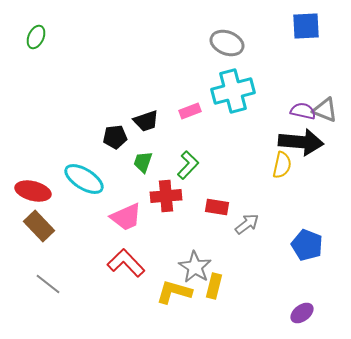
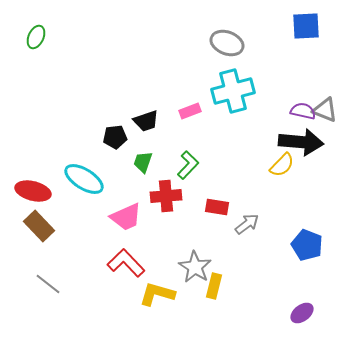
yellow semicircle: rotated 32 degrees clockwise
yellow L-shape: moved 17 px left, 2 px down
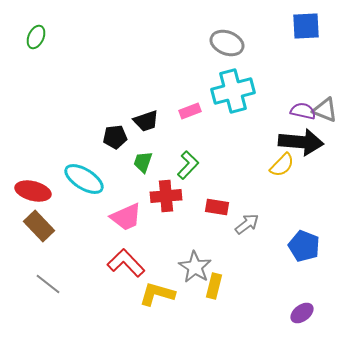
blue pentagon: moved 3 px left, 1 px down
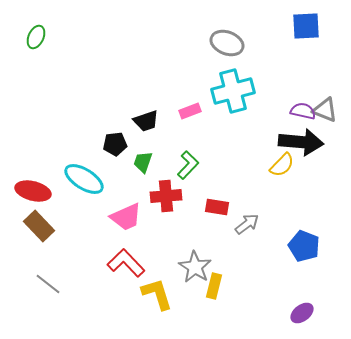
black pentagon: moved 7 px down
yellow L-shape: rotated 57 degrees clockwise
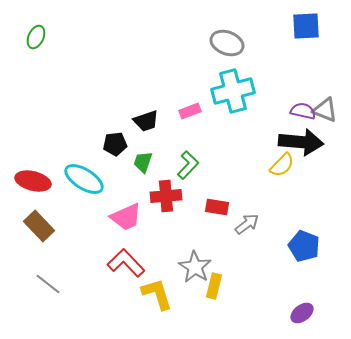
red ellipse: moved 10 px up
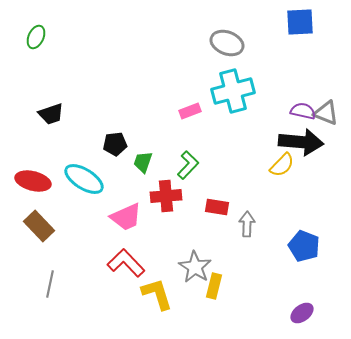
blue square: moved 6 px left, 4 px up
gray triangle: moved 1 px right, 3 px down
black trapezoid: moved 95 px left, 7 px up
gray arrow: rotated 50 degrees counterclockwise
gray line: moved 2 px right; rotated 64 degrees clockwise
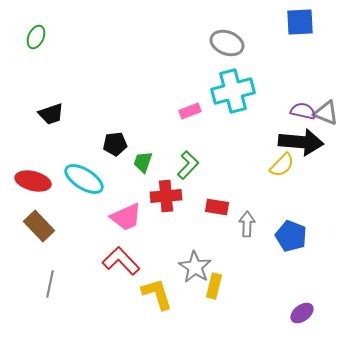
blue pentagon: moved 13 px left, 10 px up
red L-shape: moved 5 px left, 2 px up
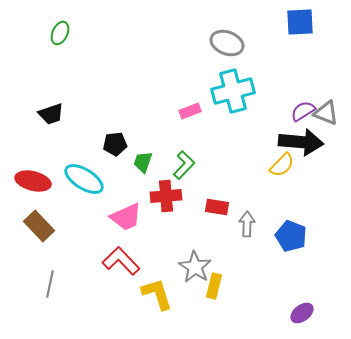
green ellipse: moved 24 px right, 4 px up
purple semicircle: rotated 45 degrees counterclockwise
green L-shape: moved 4 px left
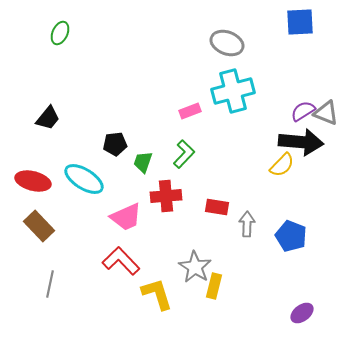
black trapezoid: moved 3 px left, 4 px down; rotated 32 degrees counterclockwise
green L-shape: moved 11 px up
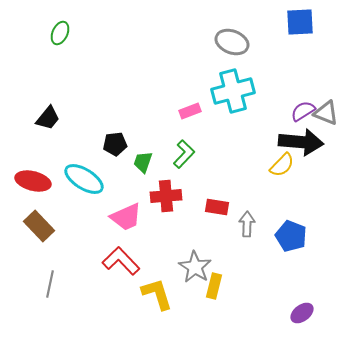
gray ellipse: moved 5 px right, 1 px up
